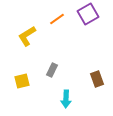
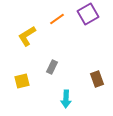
gray rectangle: moved 3 px up
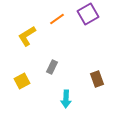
yellow square: rotated 14 degrees counterclockwise
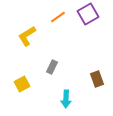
orange line: moved 1 px right, 2 px up
yellow square: moved 3 px down
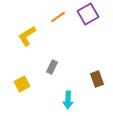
cyan arrow: moved 2 px right, 1 px down
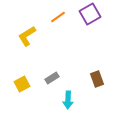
purple square: moved 2 px right
gray rectangle: moved 11 px down; rotated 32 degrees clockwise
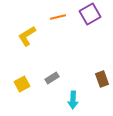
orange line: rotated 21 degrees clockwise
brown rectangle: moved 5 px right
cyan arrow: moved 5 px right
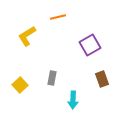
purple square: moved 31 px down
gray rectangle: rotated 48 degrees counterclockwise
yellow square: moved 2 px left, 1 px down; rotated 14 degrees counterclockwise
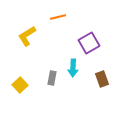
purple square: moved 1 px left, 2 px up
cyan arrow: moved 32 px up
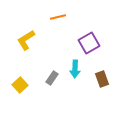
yellow L-shape: moved 1 px left, 4 px down
cyan arrow: moved 2 px right, 1 px down
gray rectangle: rotated 24 degrees clockwise
